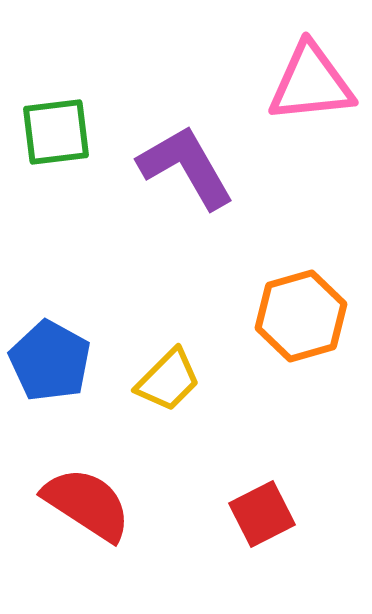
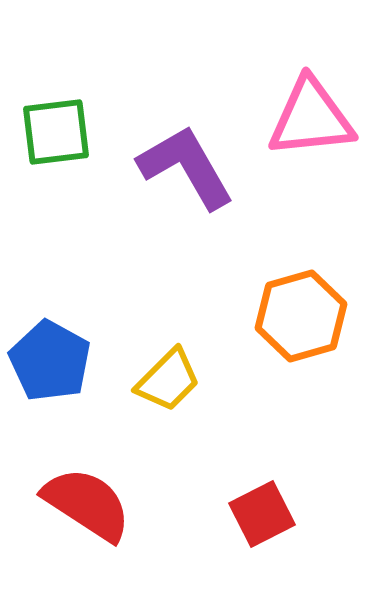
pink triangle: moved 35 px down
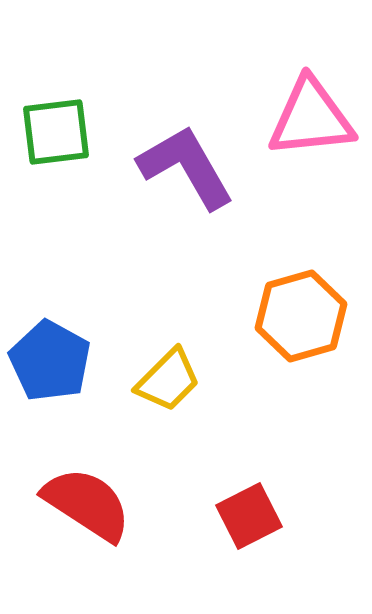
red square: moved 13 px left, 2 px down
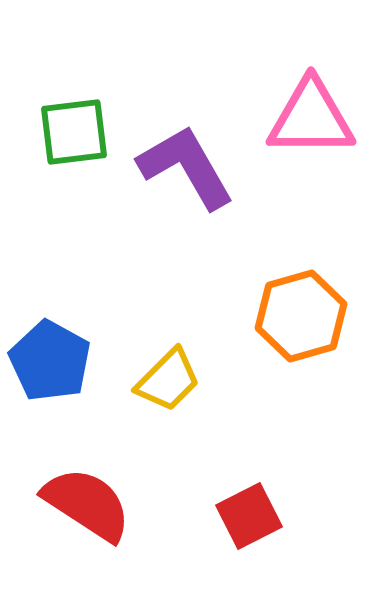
pink triangle: rotated 6 degrees clockwise
green square: moved 18 px right
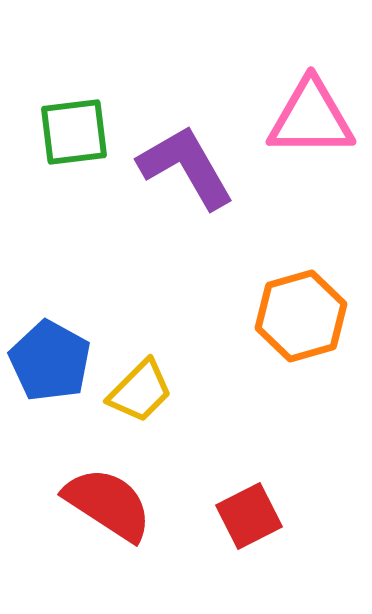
yellow trapezoid: moved 28 px left, 11 px down
red semicircle: moved 21 px right
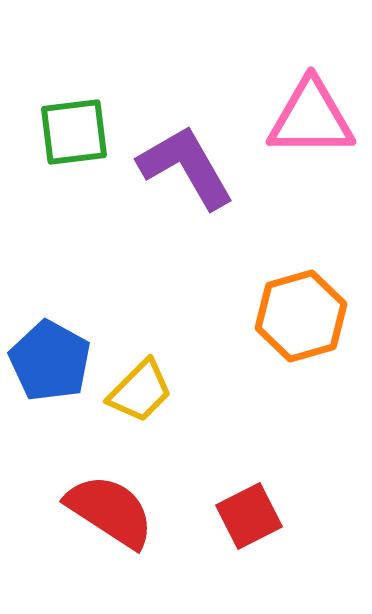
red semicircle: moved 2 px right, 7 px down
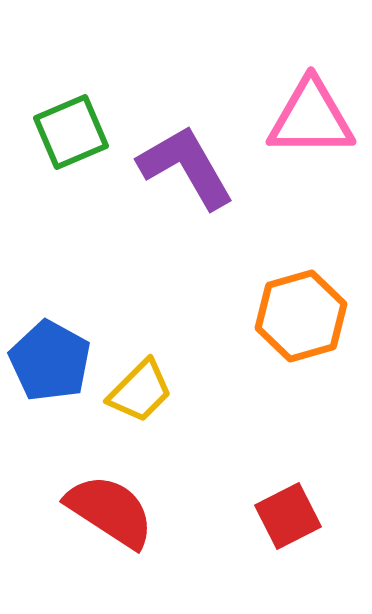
green square: moved 3 px left; rotated 16 degrees counterclockwise
red square: moved 39 px right
